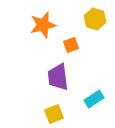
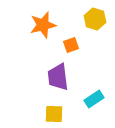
yellow square: rotated 24 degrees clockwise
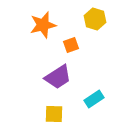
purple trapezoid: rotated 116 degrees counterclockwise
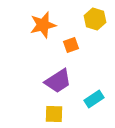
purple trapezoid: moved 4 px down
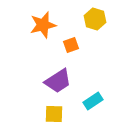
cyan rectangle: moved 1 px left, 2 px down
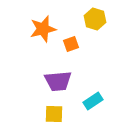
orange star: moved 4 px down
orange square: moved 1 px up
purple trapezoid: rotated 28 degrees clockwise
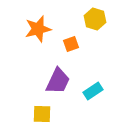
orange star: moved 5 px left
purple trapezoid: rotated 60 degrees counterclockwise
cyan rectangle: moved 10 px up
yellow square: moved 12 px left
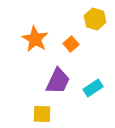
orange star: moved 3 px left, 10 px down; rotated 28 degrees counterclockwise
orange square: rotated 21 degrees counterclockwise
cyan rectangle: moved 3 px up
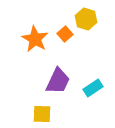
yellow hexagon: moved 9 px left
orange square: moved 6 px left, 10 px up
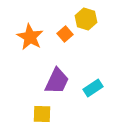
orange star: moved 5 px left, 2 px up
purple trapezoid: moved 1 px left
